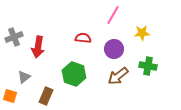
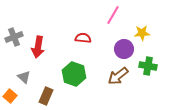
purple circle: moved 10 px right
gray triangle: rotated 40 degrees counterclockwise
orange square: rotated 24 degrees clockwise
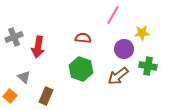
green hexagon: moved 7 px right, 5 px up
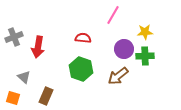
yellow star: moved 3 px right, 1 px up
green cross: moved 3 px left, 10 px up; rotated 12 degrees counterclockwise
orange square: moved 3 px right, 2 px down; rotated 24 degrees counterclockwise
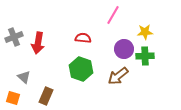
red arrow: moved 4 px up
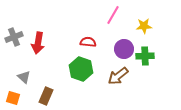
yellow star: moved 1 px left, 6 px up
red semicircle: moved 5 px right, 4 px down
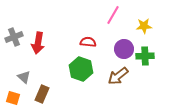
brown rectangle: moved 4 px left, 2 px up
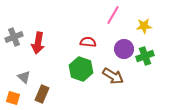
green cross: rotated 18 degrees counterclockwise
brown arrow: moved 5 px left; rotated 110 degrees counterclockwise
